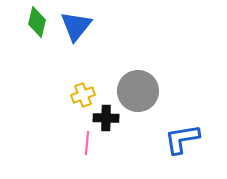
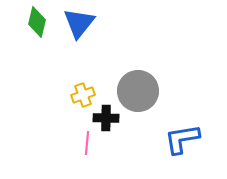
blue triangle: moved 3 px right, 3 px up
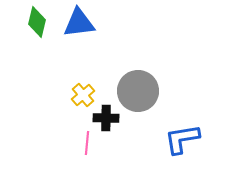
blue triangle: rotated 44 degrees clockwise
yellow cross: rotated 20 degrees counterclockwise
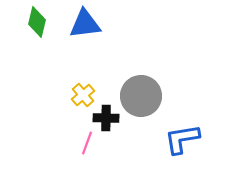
blue triangle: moved 6 px right, 1 px down
gray circle: moved 3 px right, 5 px down
pink line: rotated 15 degrees clockwise
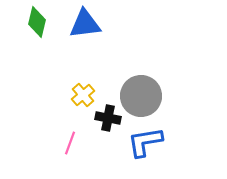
black cross: moved 2 px right; rotated 10 degrees clockwise
blue L-shape: moved 37 px left, 3 px down
pink line: moved 17 px left
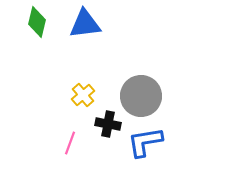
black cross: moved 6 px down
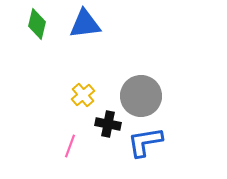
green diamond: moved 2 px down
pink line: moved 3 px down
